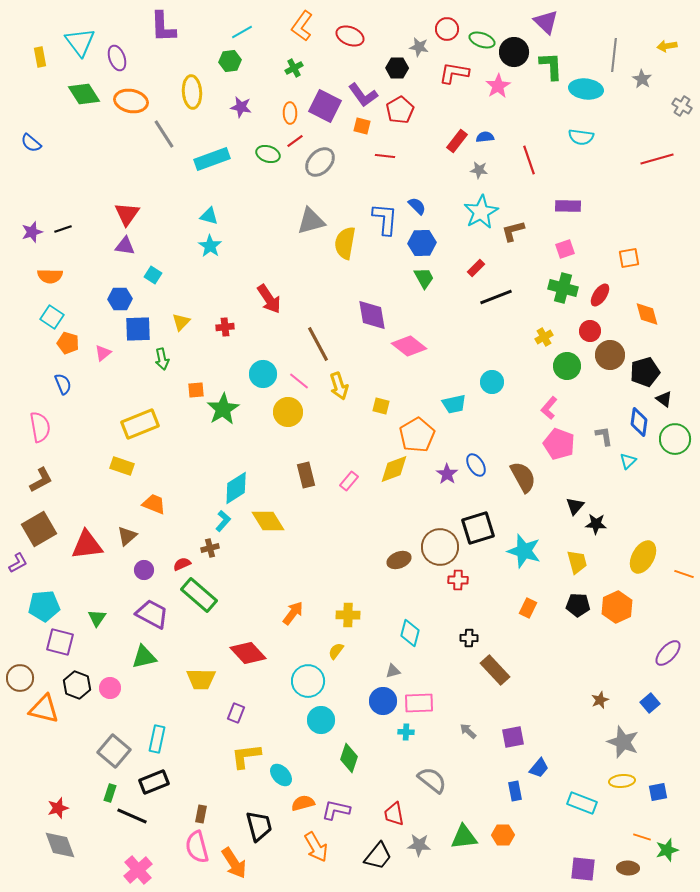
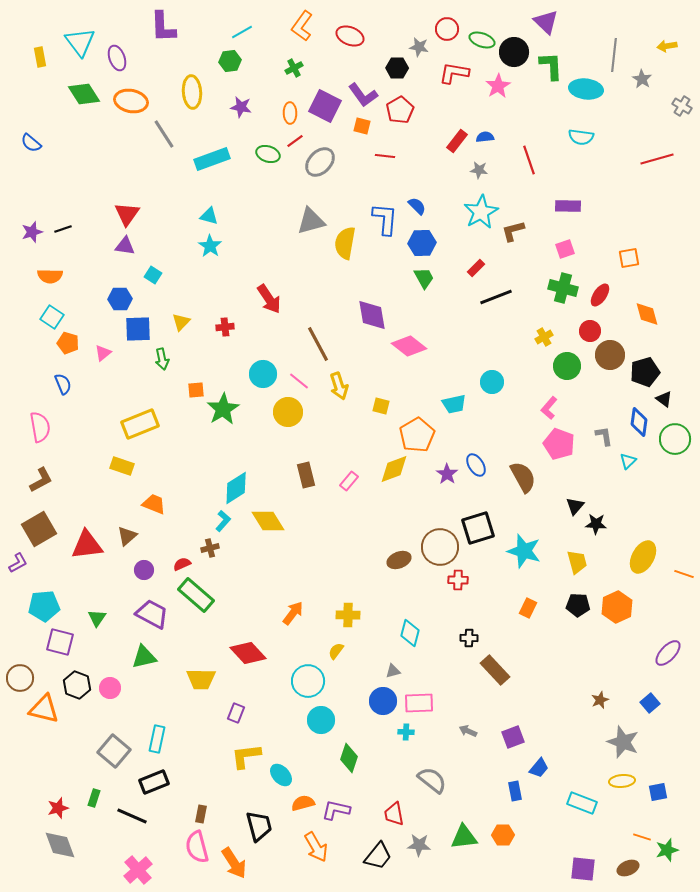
green rectangle at (199, 595): moved 3 px left
gray arrow at (468, 731): rotated 18 degrees counterclockwise
purple square at (513, 737): rotated 10 degrees counterclockwise
green rectangle at (110, 793): moved 16 px left, 5 px down
brown ellipse at (628, 868): rotated 25 degrees counterclockwise
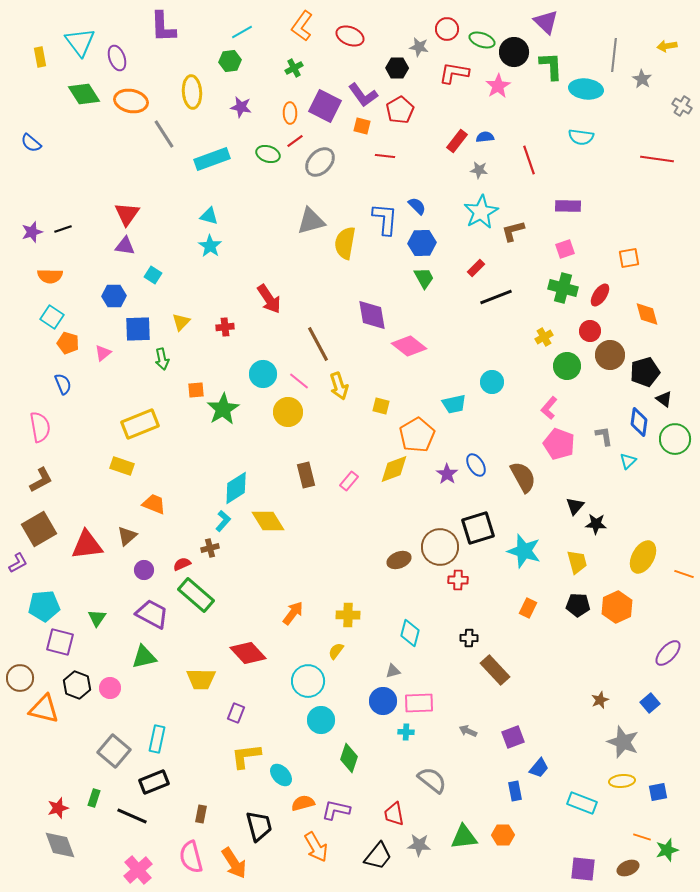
red line at (657, 159): rotated 24 degrees clockwise
blue hexagon at (120, 299): moved 6 px left, 3 px up
pink semicircle at (197, 847): moved 6 px left, 10 px down
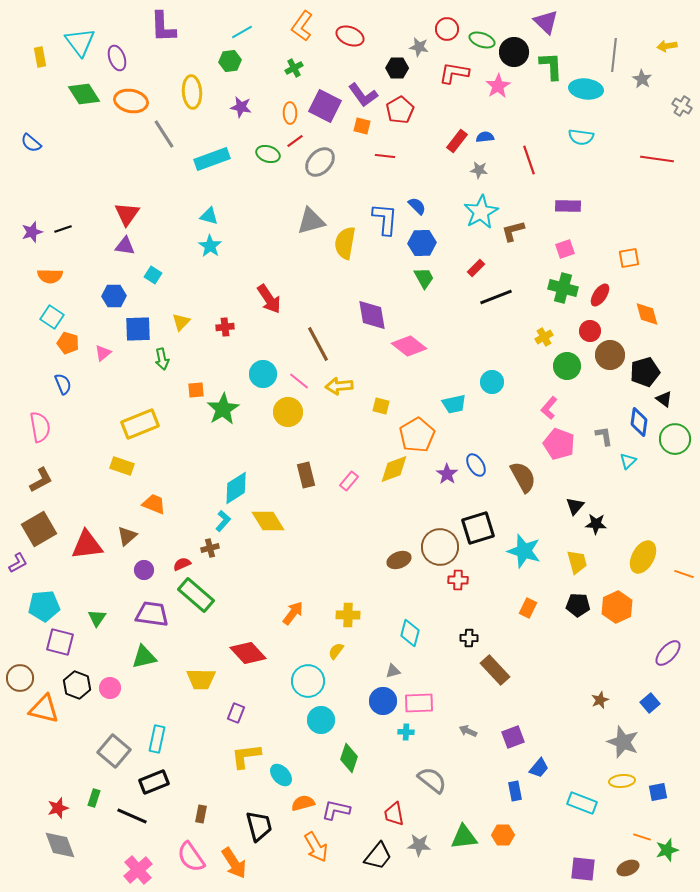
yellow arrow at (339, 386): rotated 104 degrees clockwise
purple trapezoid at (152, 614): rotated 20 degrees counterclockwise
pink semicircle at (191, 857): rotated 20 degrees counterclockwise
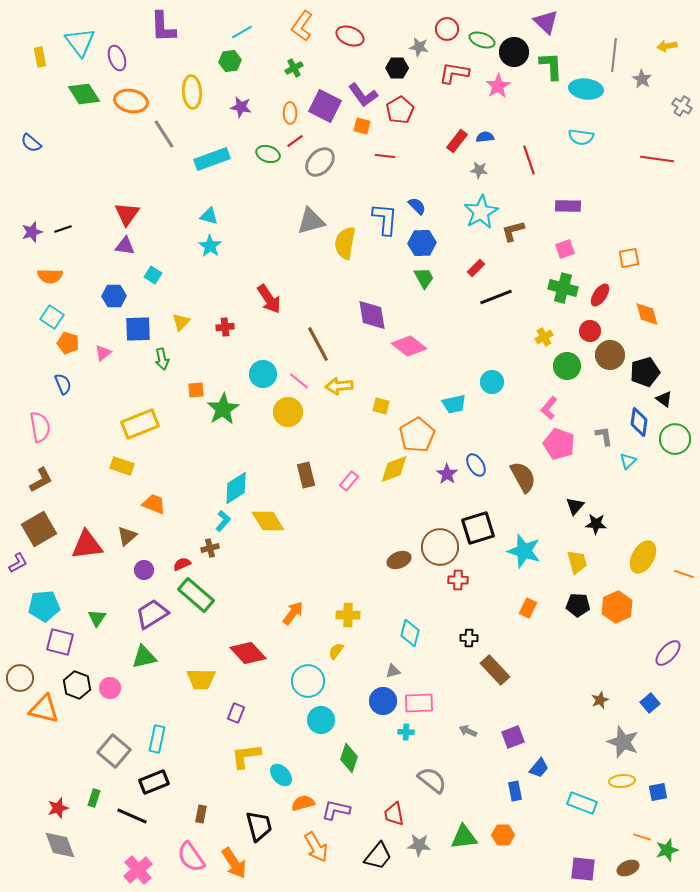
purple trapezoid at (152, 614): rotated 40 degrees counterclockwise
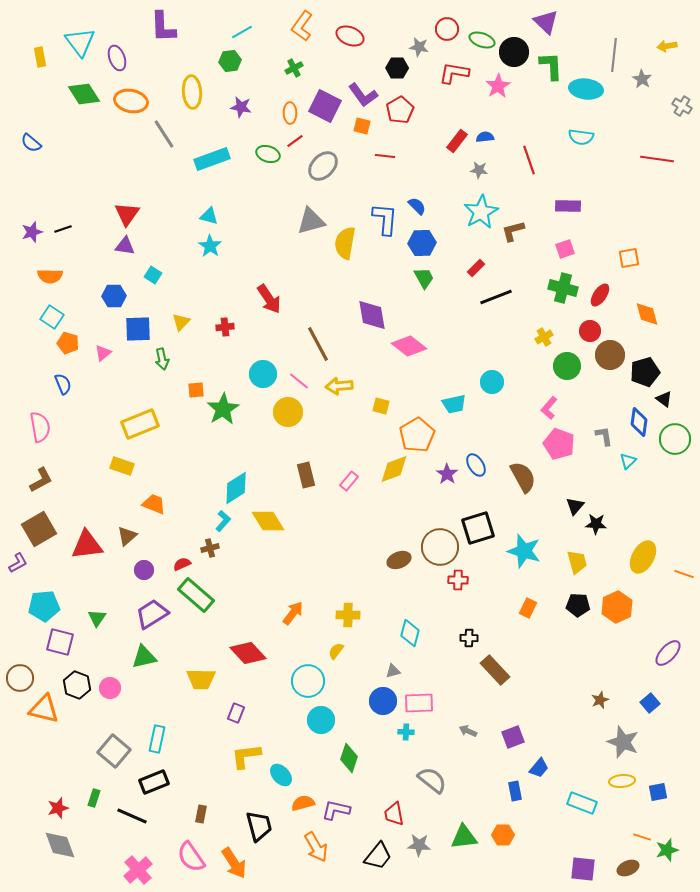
gray ellipse at (320, 162): moved 3 px right, 4 px down
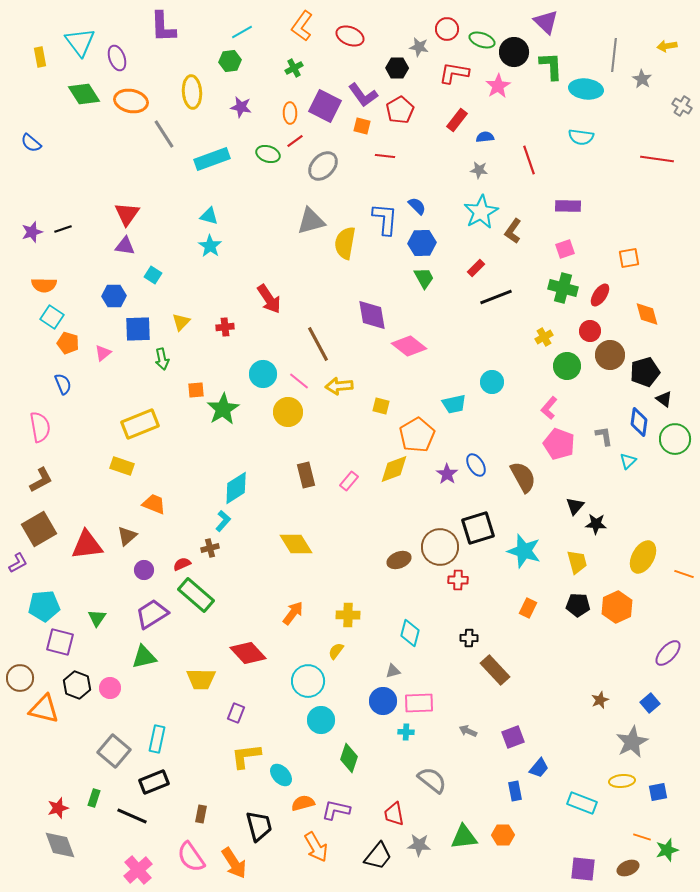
red rectangle at (457, 141): moved 21 px up
brown L-shape at (513, 231): rotated 40 degrees counterclockwise
orange semicircle at (50, 276): moved 6 px left, 9 px down
yellow diamond at (268, 521): moved 28 px right, 23 px down
gray star at (623, 742): moved 9 px right; rotated 24 degrees clockwise
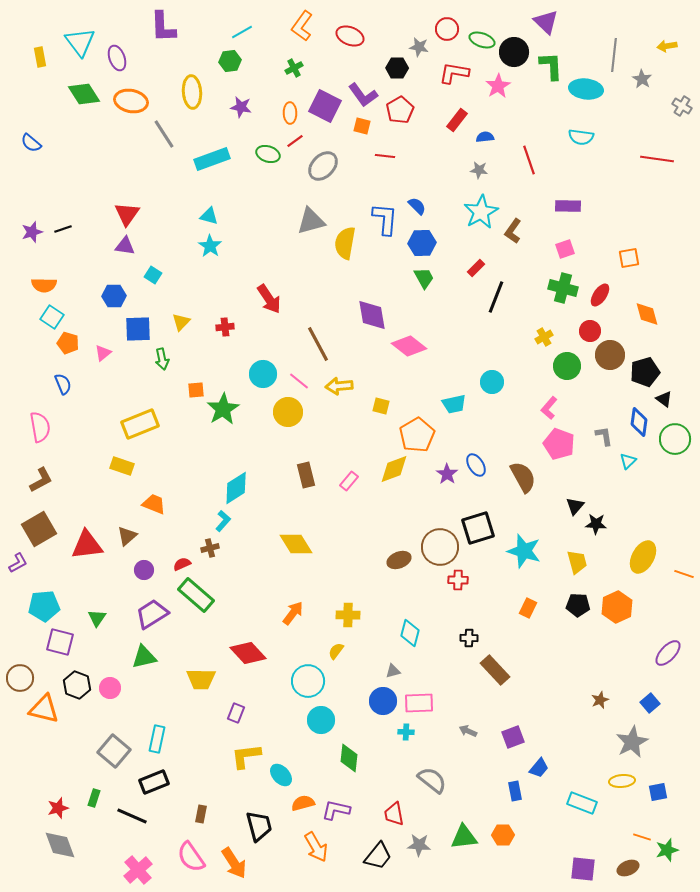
black line at (496, 297): rotated 48 degrees counterclockwise
green diamond at (349, 758): rotated 12 degrees counterclockwise
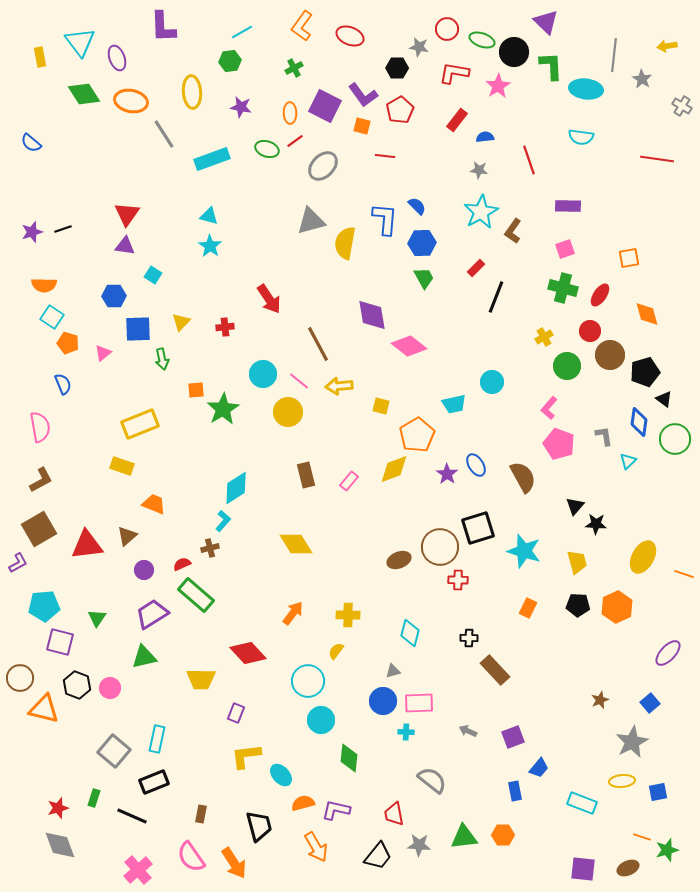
green ellipse at (268, 154): moved 1 px left, 5 px up
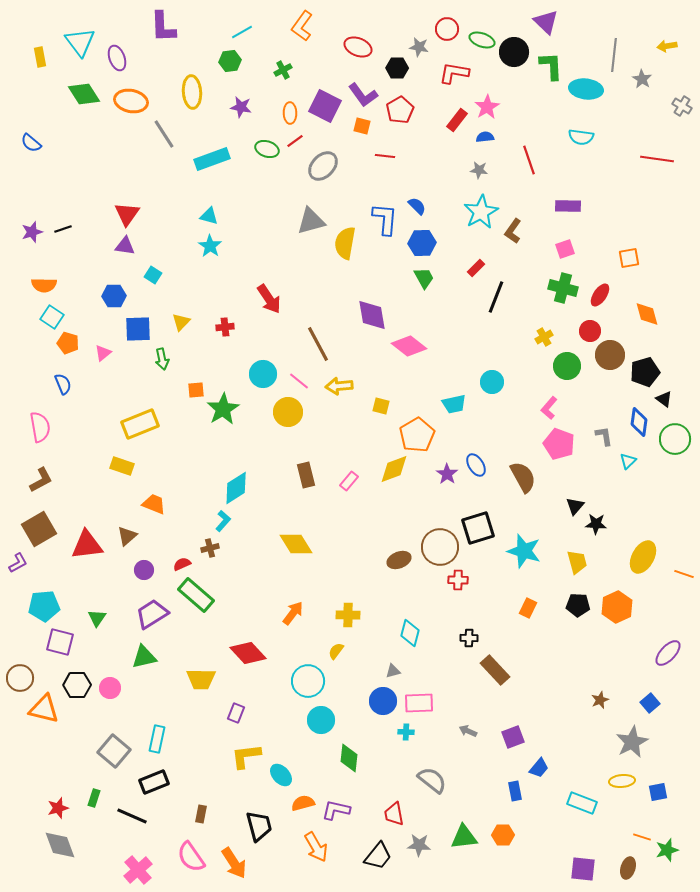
red ellipse at (350, 36): moved 8 px right, 11 px down
green cross at (294, 68): moved 11 px left, 2 px down
pink star at (498, 86): moved 11 px left, 21 px down
black hexagon at (77, 685): rotated 20 degrees counterclockwise
brown ellipse at (628, 868): rotated 50 degrees counterclockwise
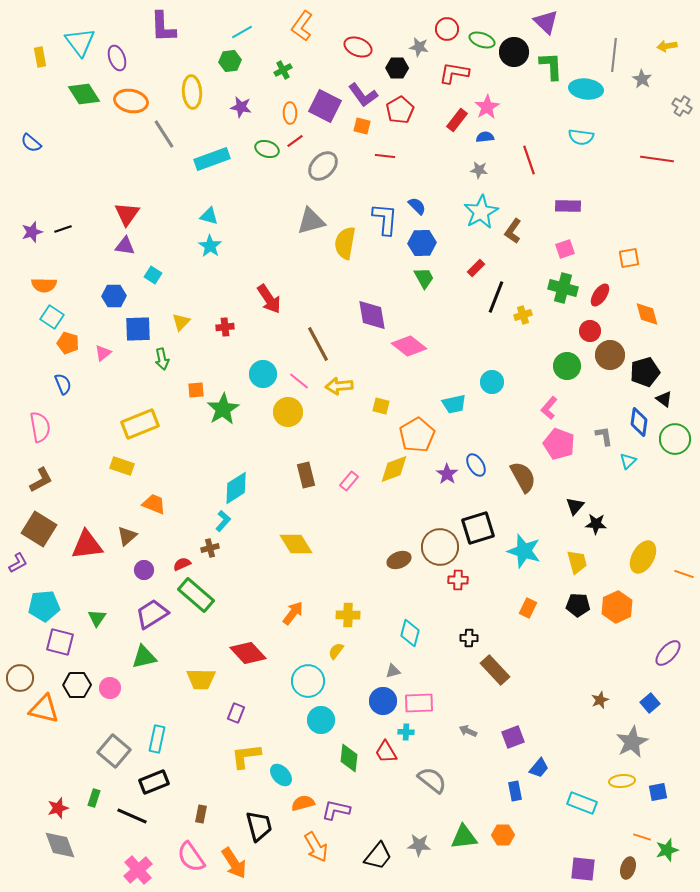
yellow cross at (544, 337): moved 21 px left, 22 px up; rotated 12 degrees clockwise
brown square at (39, 529): rotated 28 degrees counterclockwise
red trapezoid at (394, 814): moved 8 px left, 62 px up; rotated 20 degrees counterclockwise
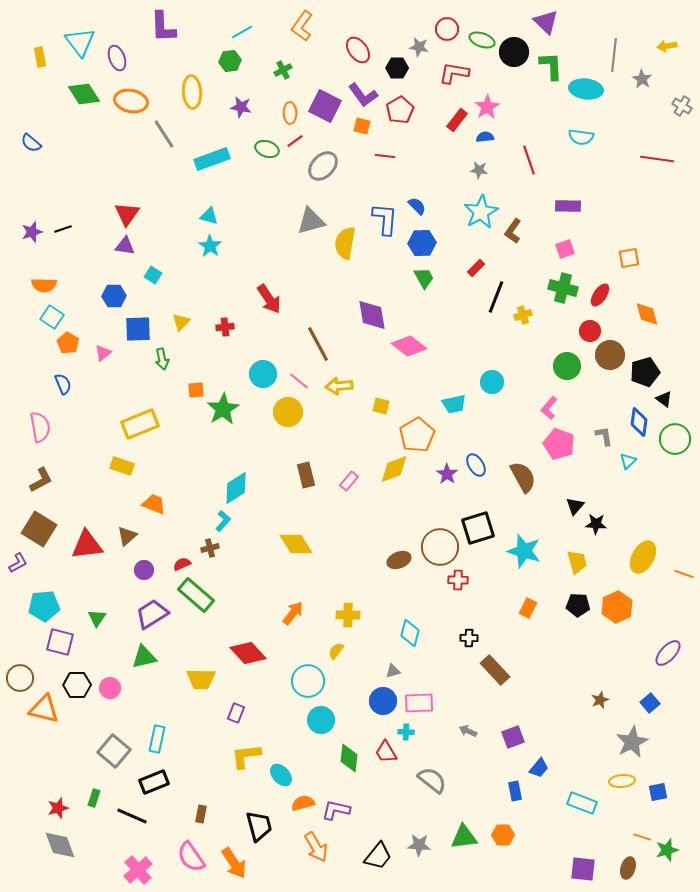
red ellipse at (358, 47): moved 3 px down; rotated 32 degrees clockwise
orange pentagon at (68, 343): rotated 15 degrees clockwise
